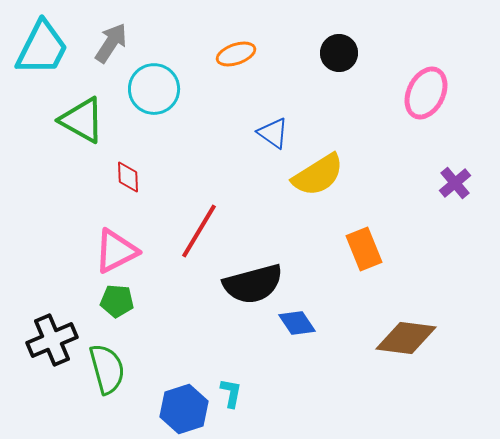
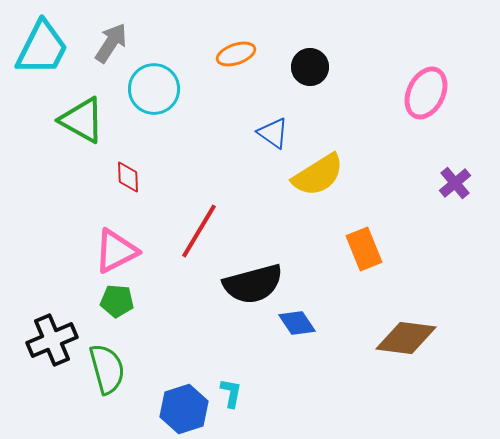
black circle: moved 29 px left, 14 px down
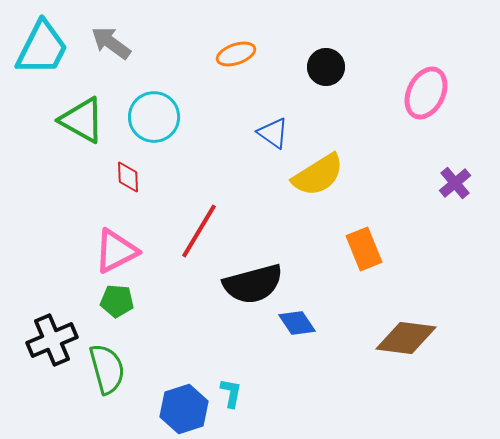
gray arrow: rotated 87 degrees counterclockwise
black circle: moved 16 px right
cyan circle: moved 28 px down
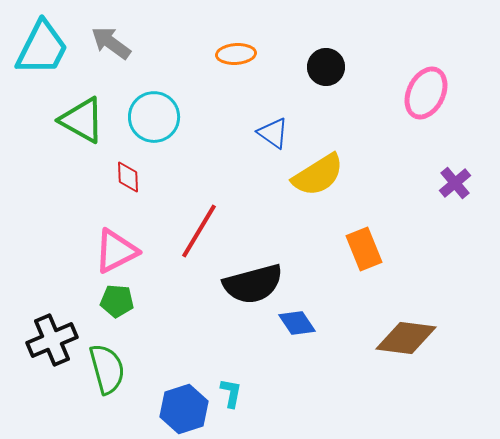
orange ellipse: rotated 15 degrees clockwise
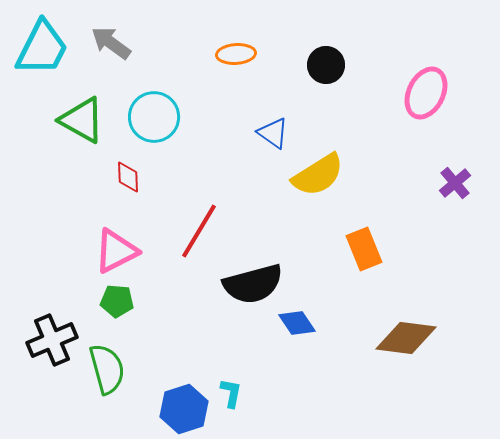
black circle: moved 2 px up
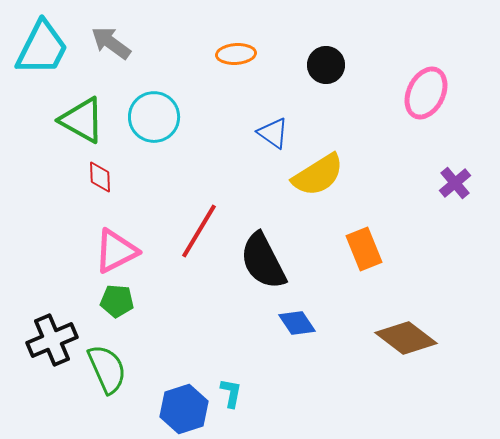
red diamond: moved 28 px left
black semicircle: moved 10 px right, 23 px up; rotated 78 degrees clockwise
brown diamond: rotated 30 degrees clockwise
green semicircle: rotated 9 degrees counterclockwise
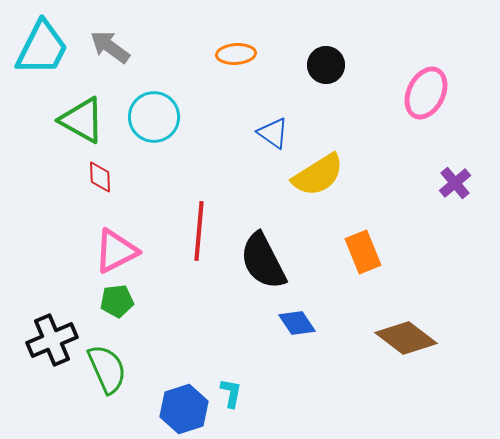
gray arrow: moved 1 px left, 4 px down
red line: rotated 26 degrees counterclockwise
orange rectangle: moved 1 px left, 3 px down
green pentagon: rotated 12 degrees counterclockwise
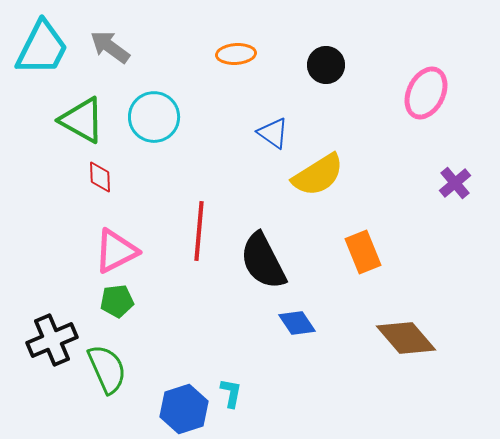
brown diamond: rotated 12 degrees clockwise
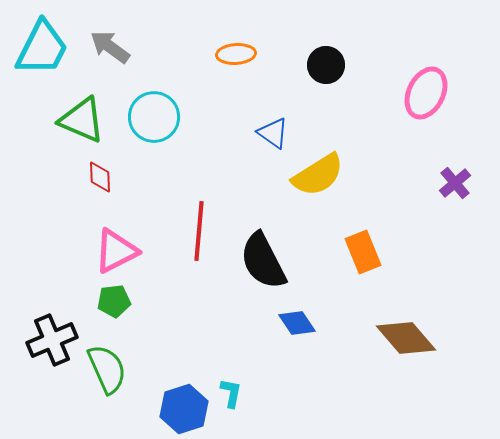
green triangle: rotated 6 degrees counterclockwise
green pentagon: moved 3 px left
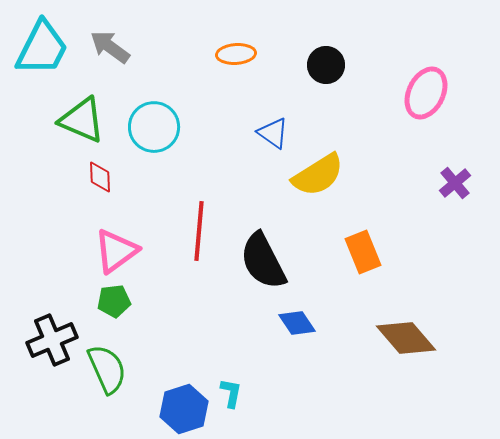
cyan circle: moved 10 px down
pink triangle: rotated 9 degrees counterclockwise
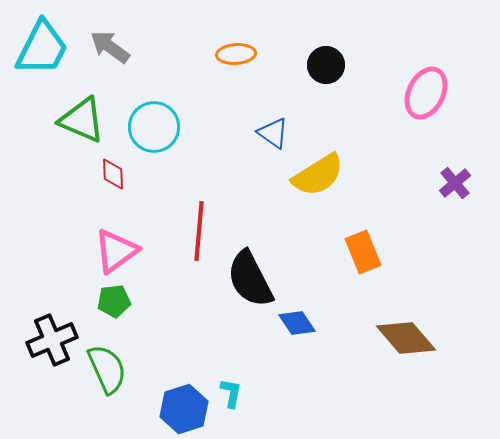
red diamond: moved 13 px right, 3 px up
black semicircle: moved 13 px left, 18 px down
